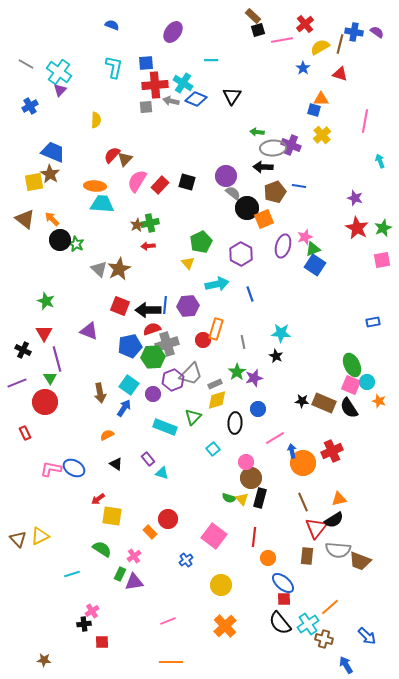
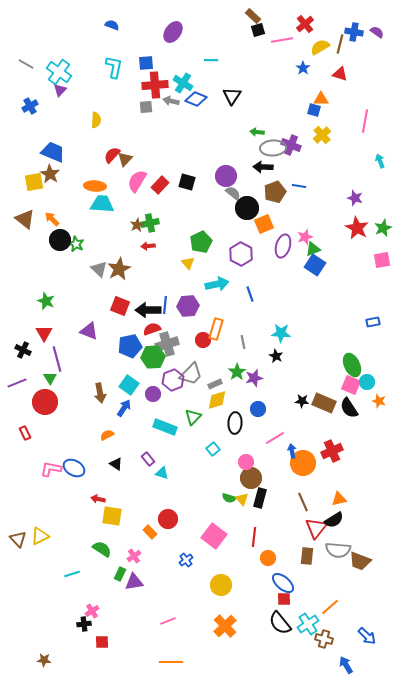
orange square at (264, 219): moved 5 px down
red arrow at (98, 499): rotated 48 degrees clockwise
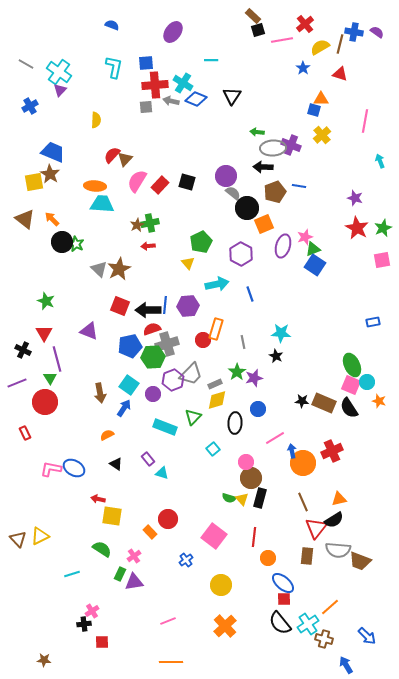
black circle at (60, 240): moved 2 px right, 2 px down
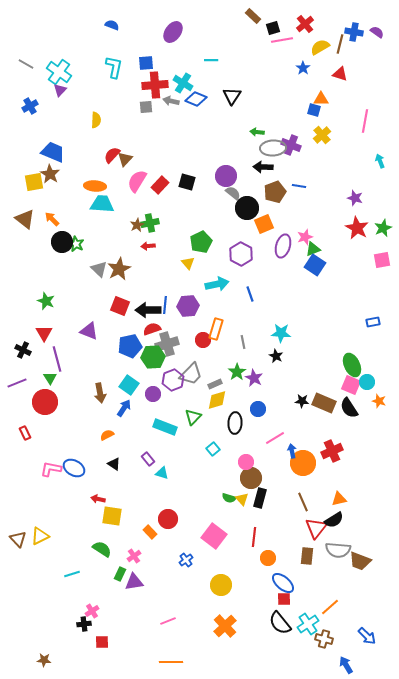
black square at (258, 30): moved 15 px right, 2 px up
purple star at (254, 378): rotated 30 degrees counterclockwise
black triangle at (116, 464): moved 2 px left
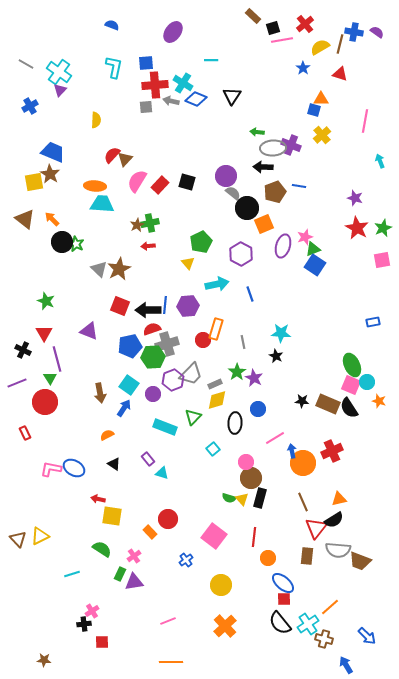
brown rectangle at (324, 403): moved 4 px right, 1 px down
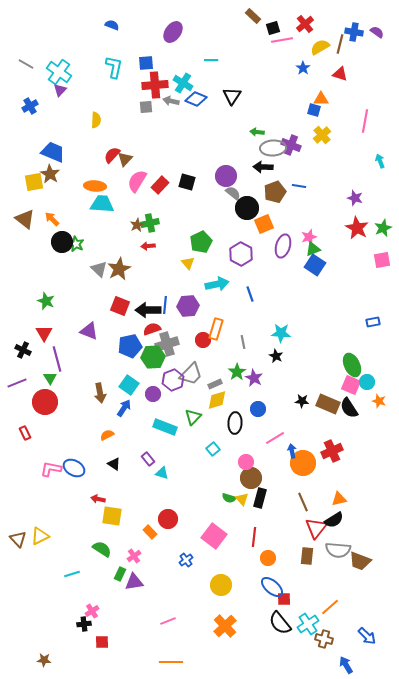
pink star at (305, 237): moved 4 px right
blue ellipse at (283, 583): moved 11 px left, 4 px down
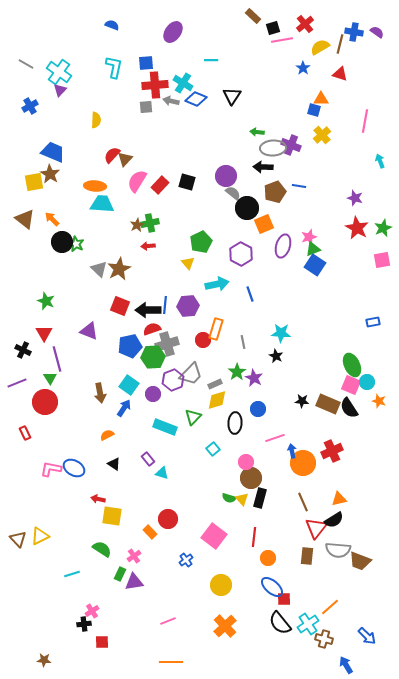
pink line at (275, 438): rotated 12 degrees clockwise
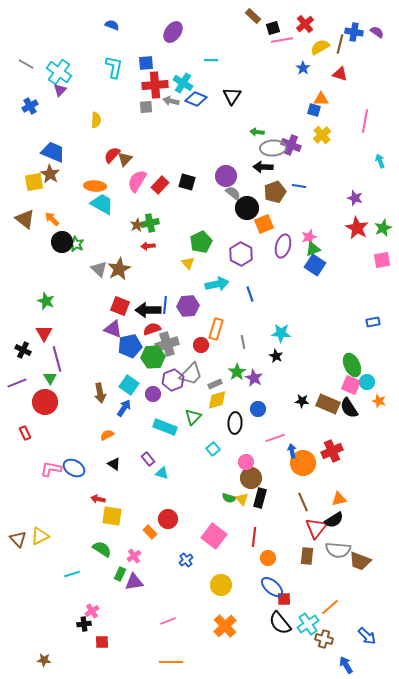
cyan trapezoid at (102, 204): rotated 25 degrees clockwise
purple triangle at (89, 331): moved 24 px right, 2 px up
red circle at (203, 340): moved 2 px left, 5 px down
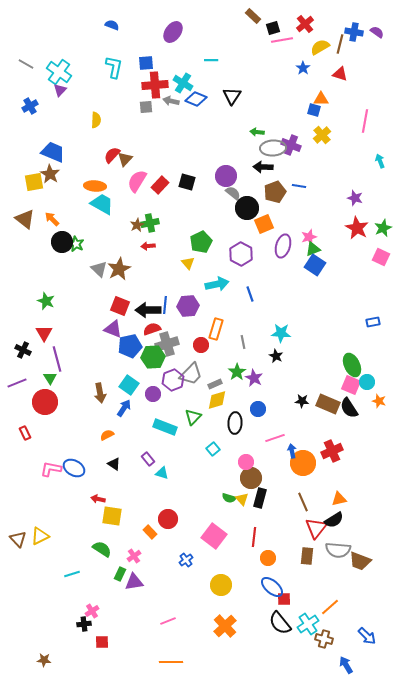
pink square at (382, 260): moved 1 px left, 3 px up; rotated 36 degrees clockwise
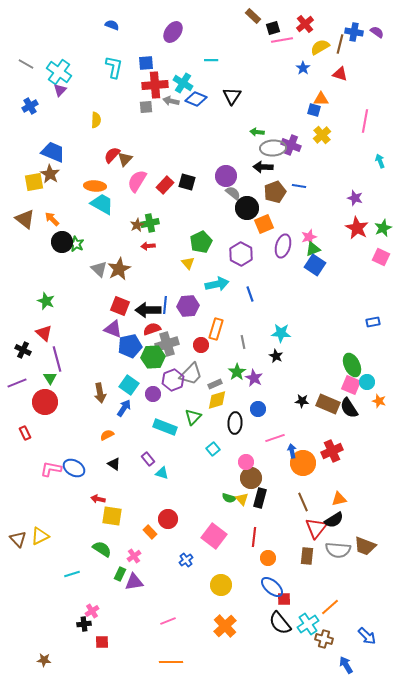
red rectangle at (160, 185): moved 5 px right
red triangle at (44, 333): rotated 18 degrees counterclockwise
brown trapezoid at (360, 561): moved 5 px right, 15 px up
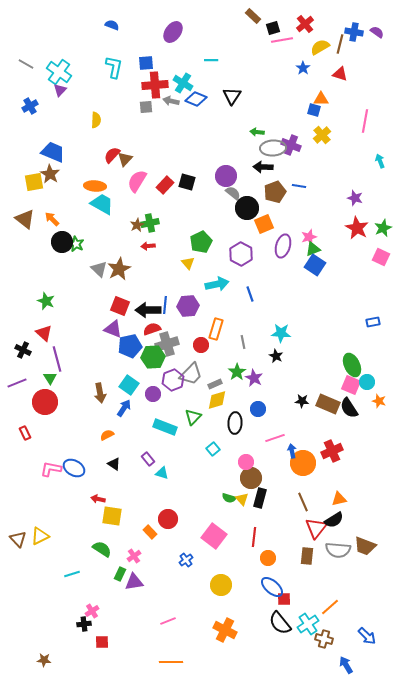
orange cross at (225, 626): moved 4 px down; rotated 20 degrees counterclockwise
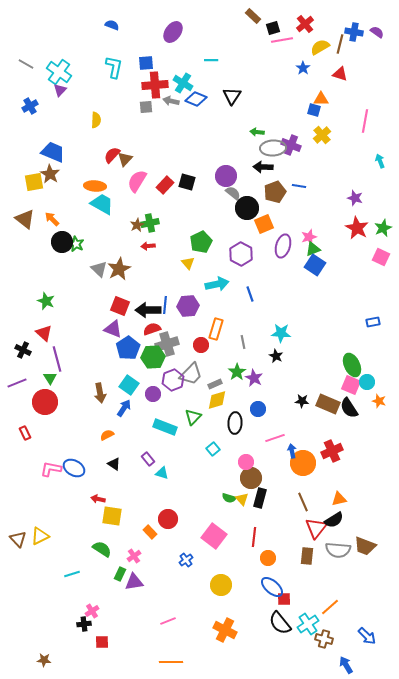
blue pentagon at (130, 346): moved 2 px left, 2 px down; rotated 20 degrees counterclockwise
